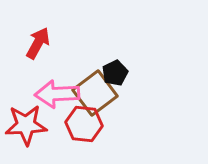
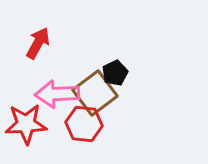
red star: moved 1 px up
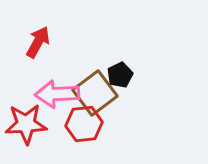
red arrow: moved 1 px up
black pentagon: moved 5 px right, 2 px down
red hexagon: rotated 12 degrees counterclockwise
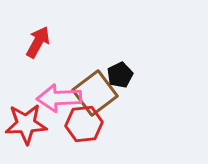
pink arrow: moved 2 px right, 4 px down
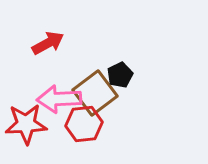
red arrow: moved 10 px right, 1 px down; rotated 32 degrees clockwise
pink arrow: moved 1 px down
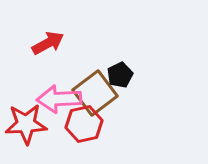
red hexagon: rotated 6 degrees counterclockwise
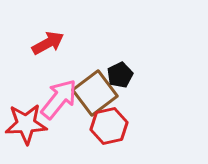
pink arrow: rotated 132 degrees clockwise
red hexagon: moved 25 px right, 2 px down
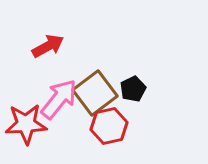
red arrow: moved 3 px down
black pentagon: moved 13 px right, 14 px down
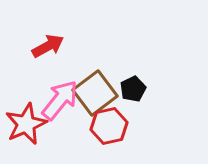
pink arrow: moved 1 px right, 1 px down
red star: rotated 21 degrees counterclockwise
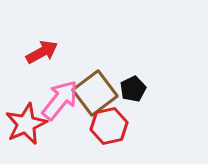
red arrow: moved 6 px left, 6 px down
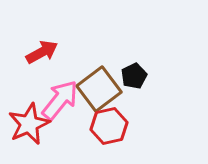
black pentagon: moved 1 px right, 13 px up
brown square: moved 4 px right, 4 px up
red star: moved 3 px right
